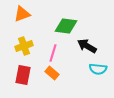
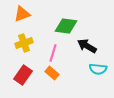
yellow cross: moved 3 px up
red rectangle: rotated 24 degrees clockwise
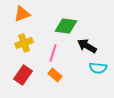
cyan semicircle: moved 1 px up
orange rectangle: moved 3 px right, 2 px down
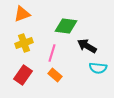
pink line: moved 1 px left
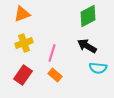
green diamond: moved 22 px right, 10 px up; rotated 35 degrees counterclockwise
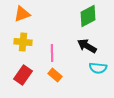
yellow cross: moved 1 px left, 1 px up; rotated 24 degrees clockwise
pink line: rotated 18 degrees counterclockwise
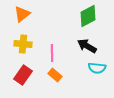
orange triangle: rotated 18 degrees counterclockwise
yellow cross: moved 2 px down
cyan semicircle: moved 1 px left
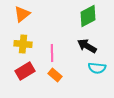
red rectangle: moved 2 px right, 4 px up; rotated 24 degrees clockwise
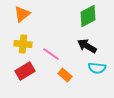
pink line: moved 1 px left, 1 px down; rotated 54 degrees counterclockwise
orange rectangle: moved 10 px right
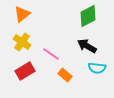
yellow cross: moved 1 px left, 2 px up; rotated 30 degrees clockwise
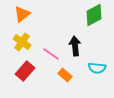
green diamond: moved 6 px right, 1 px up
black arrow: moved 12 px left; rotated 54 degrees clockwise
red rectangle: rotated 18 degrees counterclockwise
